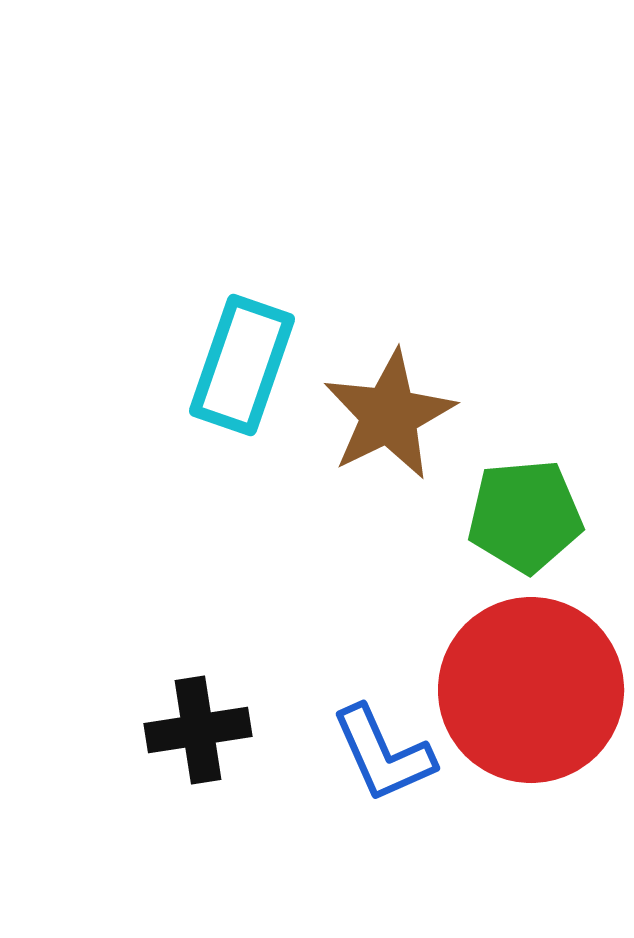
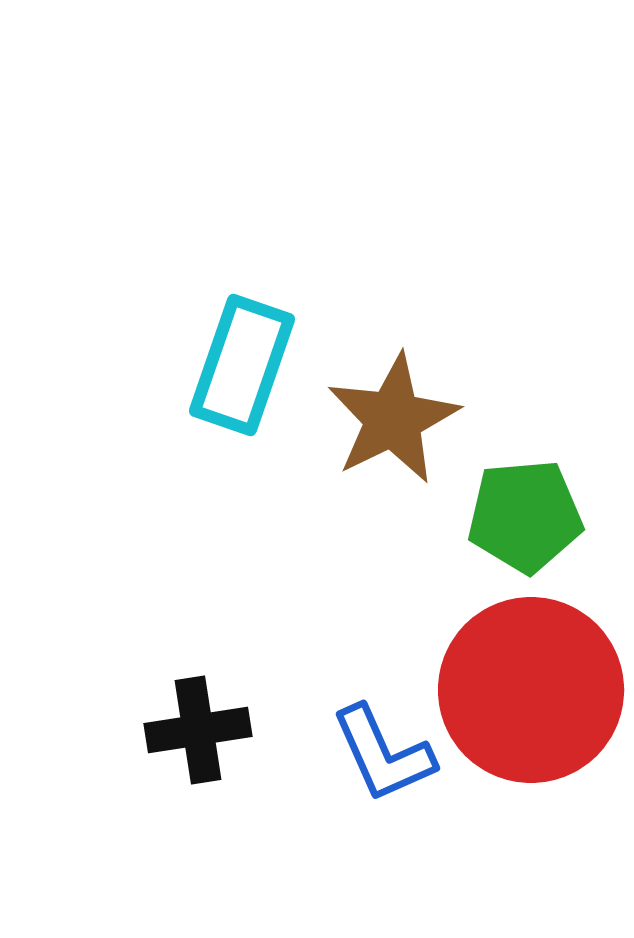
brown star: moved 4 px right, 4 px down
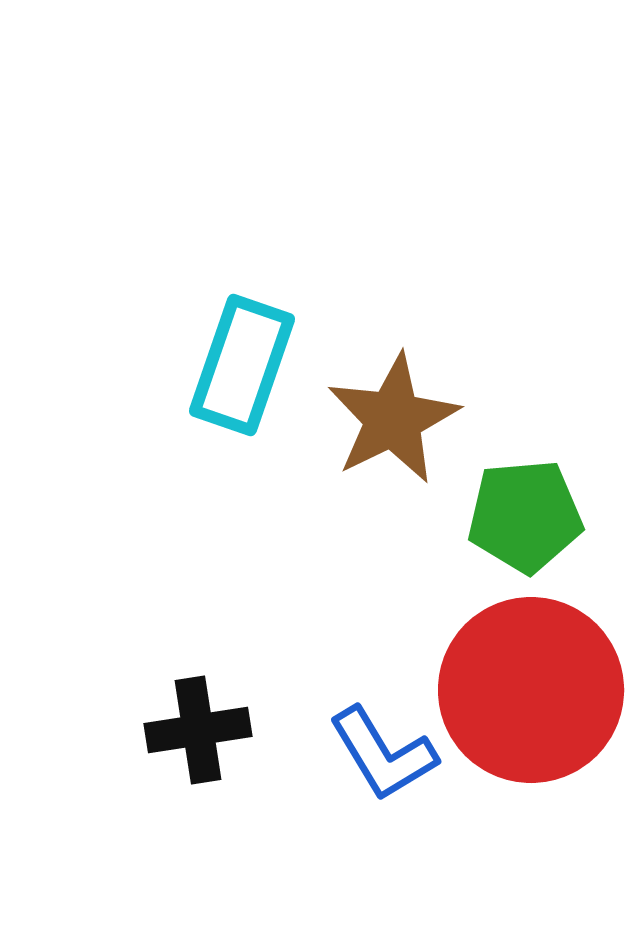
blue L-shape: rotated 7 degrees counterclockwise
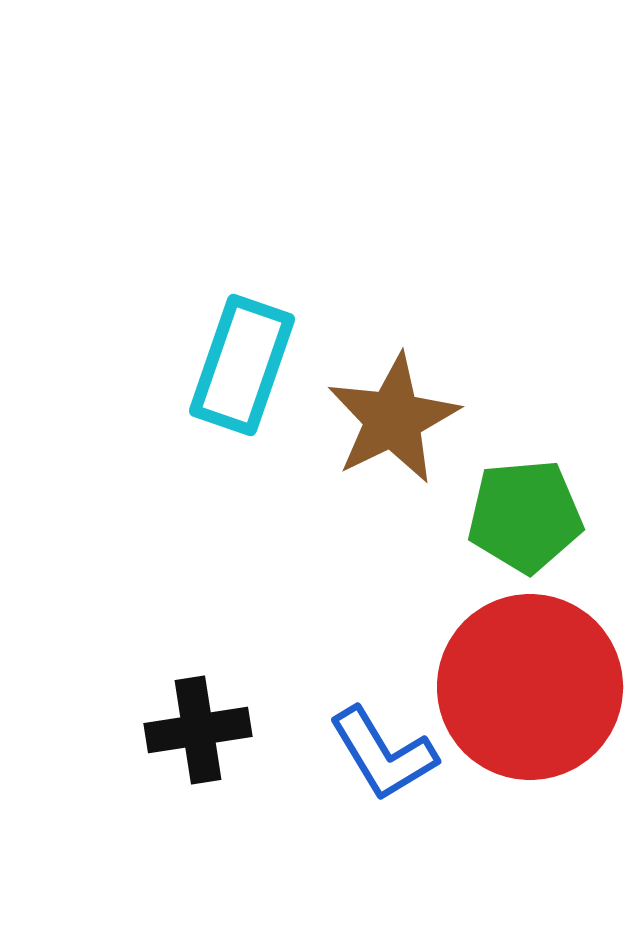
red circle: moved 1 px left, 3 px up
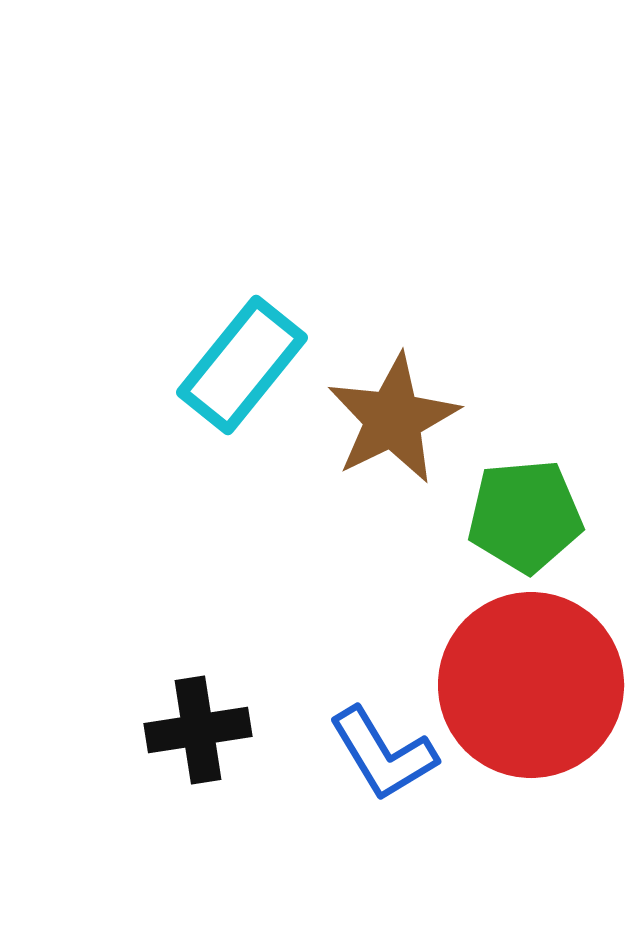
cyan rectangle: rotated 20 degrees clockwise
red circle: moved 1 px right, 2 px up
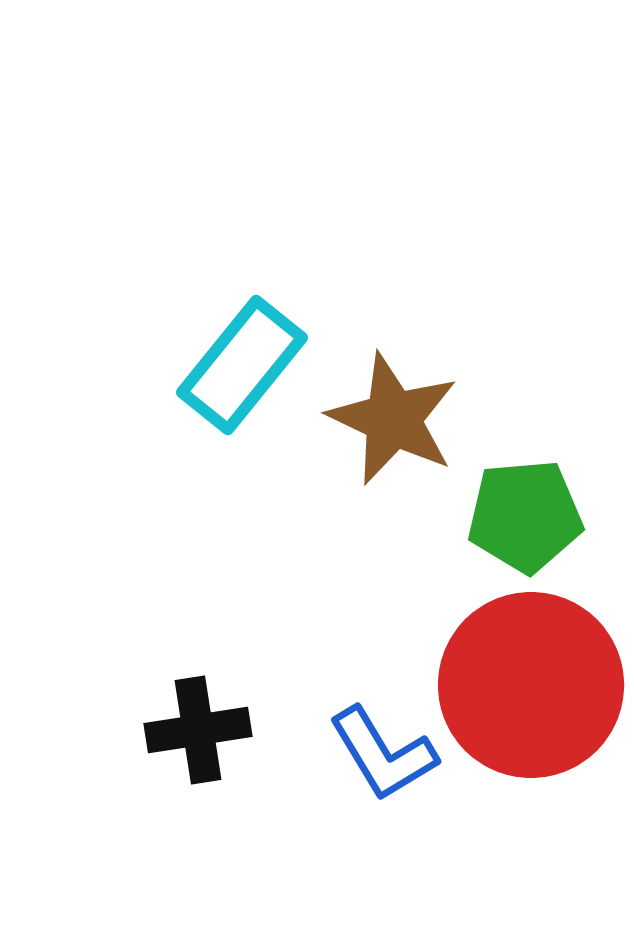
brown star: rotated 21 degrees counterclockwise
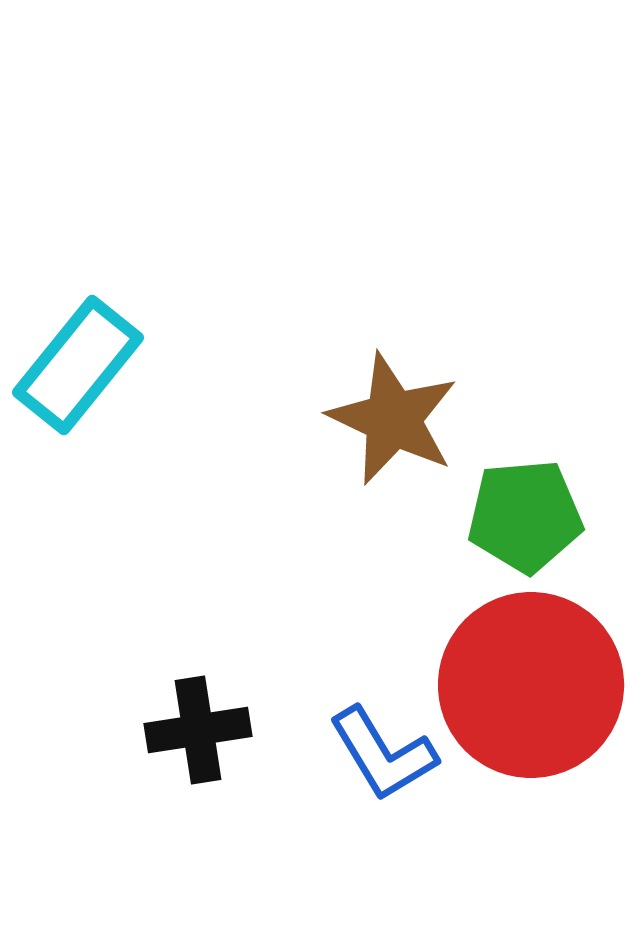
cyan rectangle: moved 164 px left
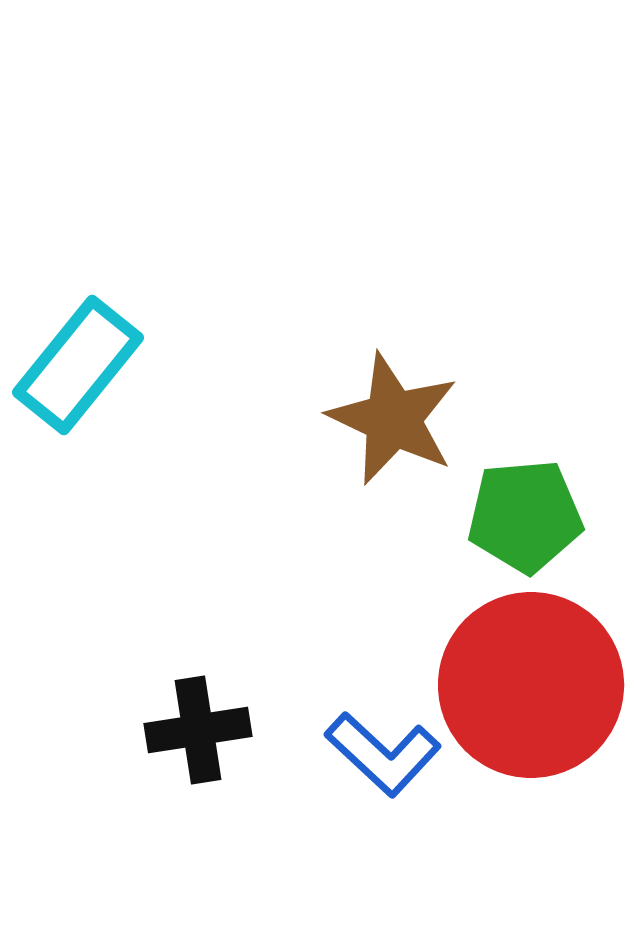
blue L-shape: rotated 16 degrees counterclockwise
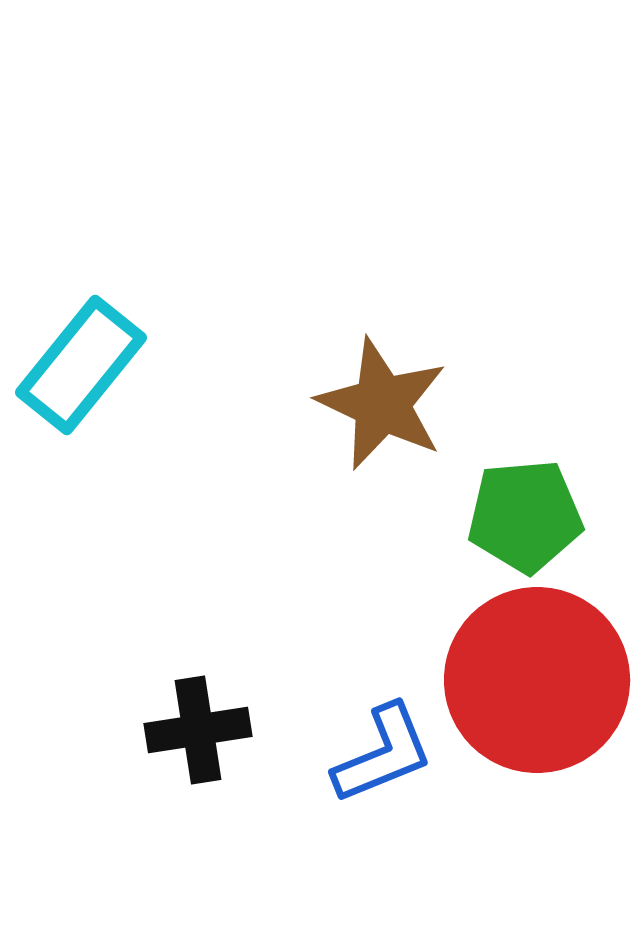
cyan rectangle: moved 3 px right
brown star: moved 11 px left, 15 px up
red circle: moved 6 px right, 5 px up
blue L-shape: rotated 65 degrees counterclockwise
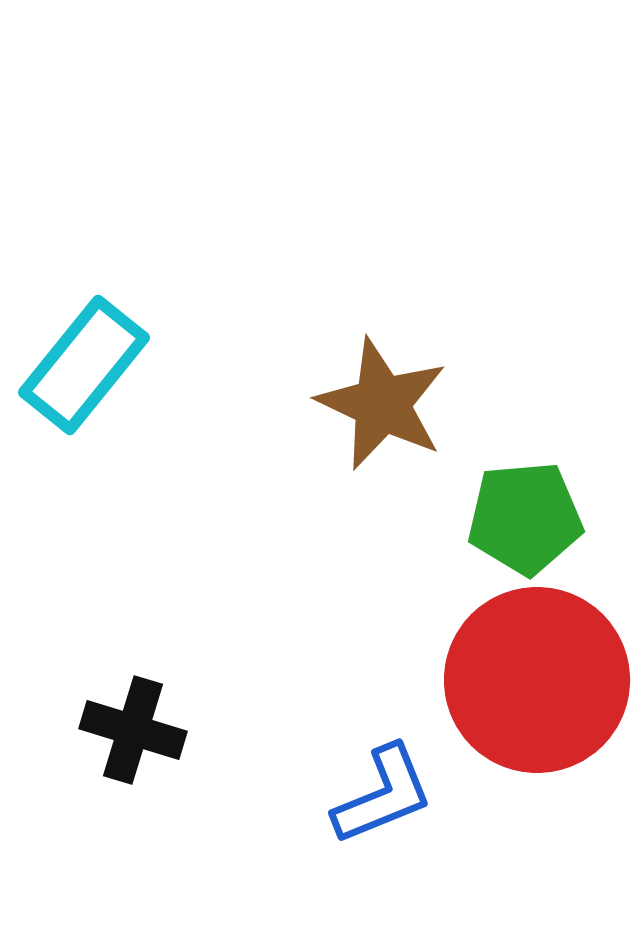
cyan rectangle: moved 3 px right
green pentagon: moved 2 px down
black cross: moved 65 px left; rotated 26 degrees clockwise
blue L-shape: moved 41 px down
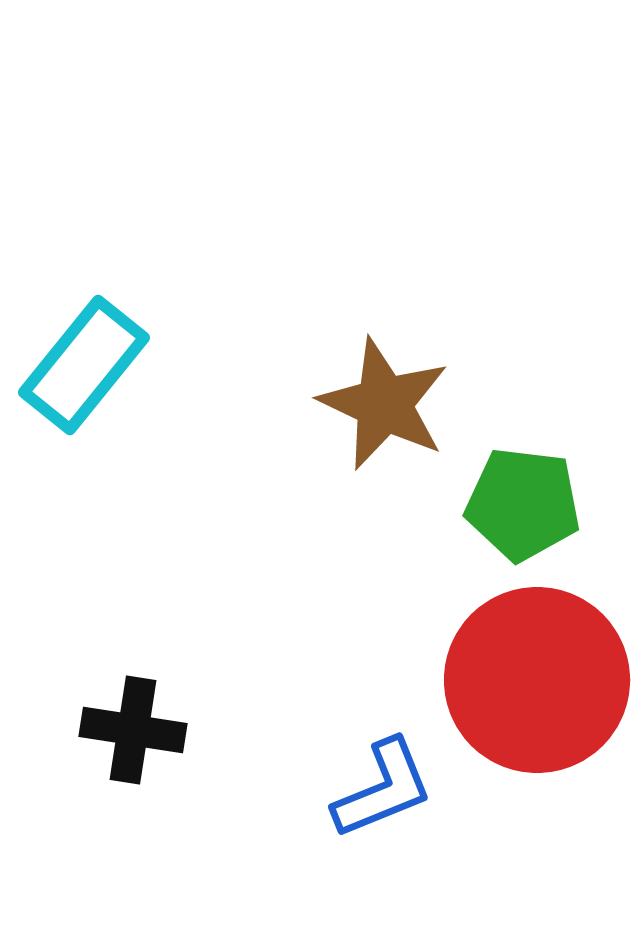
brown star: moved 2 px right
green pentagon: moved 2 px left, 14 px up; rotated 12 degrees clockwise
black cross: rotated 8 degrees counterclockwise
blue L-shape: moved 6 px up
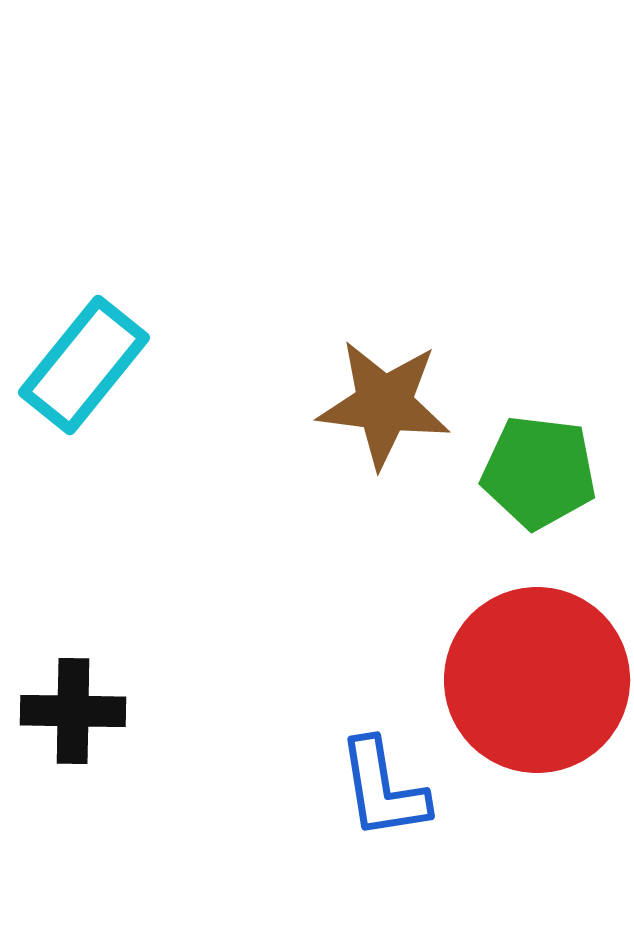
brown star: rotated 18 degrees counterclockwise
green pentagon: moved 16 px right, 32 px up
black cross: moved 60 px left, 19 px up; rotated 8 degrees counterclockwise
blue L-shape: rotated 103 degrees clockwise
